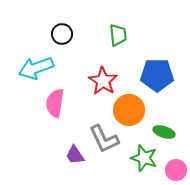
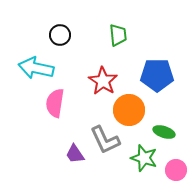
black circle: moved 2 px left, 1 px down
cyan arrow: rotated 32 degrees clockwise
gray L-shape: moved 1 px right, 1 px down
purple trapezoid: moved 1 px up
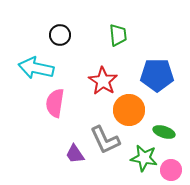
green star: rotated 8 degrees counterclockwise
pink circle: moved 5 px left
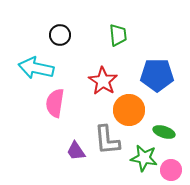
gray L-shape: moved 2 px right; rotated 20 degrees clockwise
purple trapezoid: moved 1 px right, 3 px up
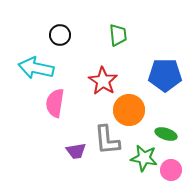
blue pentagon: moved 8 px right
green ellipse: moved 2 px right, 2 px down
purple trapezoid: rotated 65 degrees counterclockwise
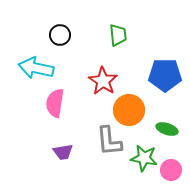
green ellipse: moved 1 px right, 5 px up
gray L-shape: moved 2 px right, 1 px down
purple trapezoid: moved 13 px left, 1 px down
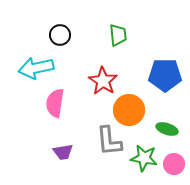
cyan arrow: rotated 24 degrees counterclockwise
pink circle: moved 3 px right, 6 px up
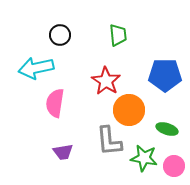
red star: moved 3 px right
pink circle: moved 2 px down
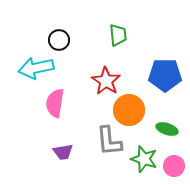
black circle: moved 1 px left, 5 px down
green star: moved 1 px down; rotated 8 degrees clockwise
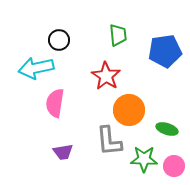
blue pentagon: moved 24 px up; rotated 8 degrees counterclockwise
red star: moved 5 px up
green star: rotated 16 degrees counterclockwise
